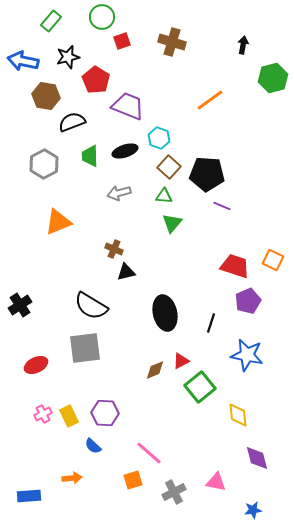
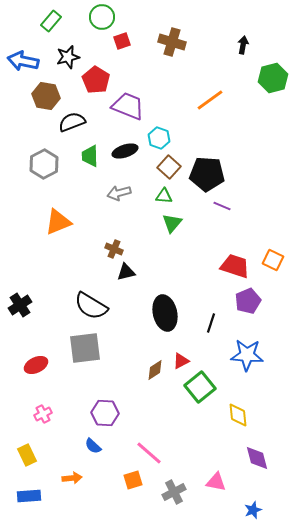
blue star at (247, 355): rotated 8 degrees counterclockwise
brown diamond at (155, 370): rotated 10 degrees counterclockwise
yellow rectangle at (69, 416): moved 42 px left, 39 px down
blue star at (253, 510): rotated 12 degrees counterclockwise
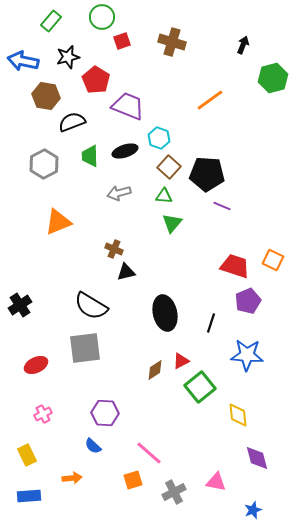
black arrow at (243, 45): rotated 12 degrees clockwise
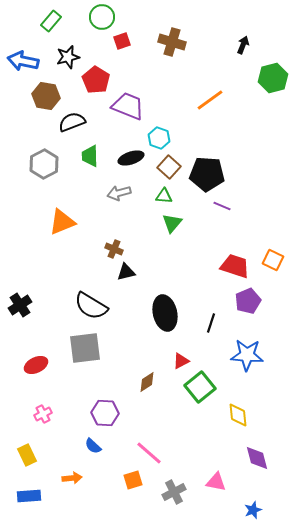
black ellipse at (125, 151): moved 6 px right, 7 px down
orange triangle at (58, 222): moved 4 px right
brown diamond at (155, 370): moved 8 px left, 12 px down
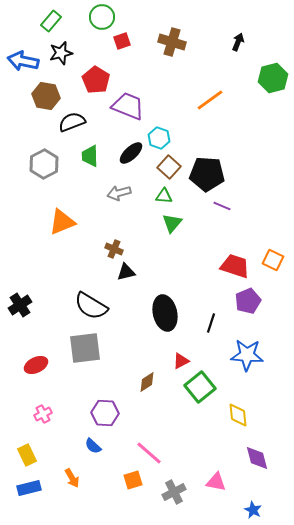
black arrow at (243, 45): moved 5 px left, 3 px up
black star at (68, 57): moved 7 px left, 4 px up
black ellipse at (131, 158): moved 5 px up; rotated 25 degrees counterclockwise
orange arrow at (72, 478): rotated 66 degrees clockwise
blue rectangle at (29, 496): moved 8 px up; rotated 10 degrees counterclockwise
blue star at (253, 510): rotated 24 degrees counterclockwise
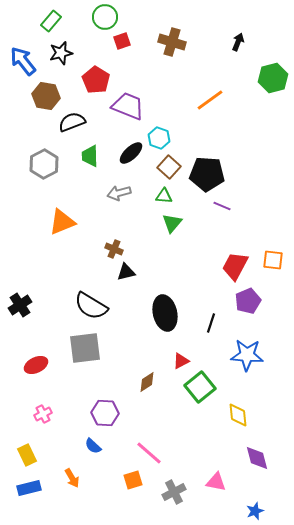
green circle at (102, 17): moved 3 px right
blue arrow at (23, 61): rotated 40 degrees clockwise
orange square at (273, 260): rotated 20 degrees counterclockwise
red trapezoid at (235, 266): rotated 80 degrees counterclockwise
blue star at (253, 510): moved 2 px right, 1 px down; rotated 24 degrees clockwise
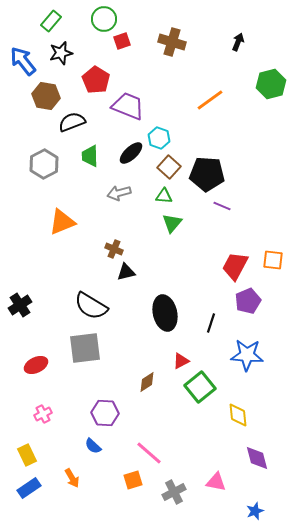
green circle at (105, 17): moved 1 px left, 2 px down
green hexagon at (273, 78): moved 2 px left, 6 px down
blue rectangle at (29, 488): rotated 20 degrees counterclockwise
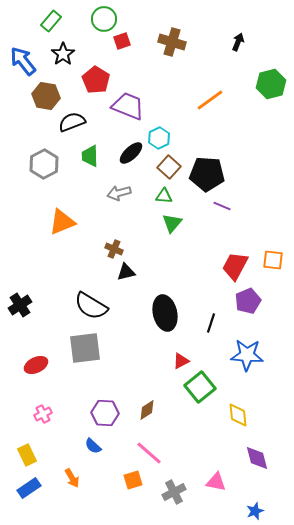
black star at (61, 53): moved 2 px right, 1 px down; rotated 20 degrees counterclockwise
cyan hexagon at (159, 138): rotated 15 degrees clockwise
brown diamond at (147, 382): moved 28 px down
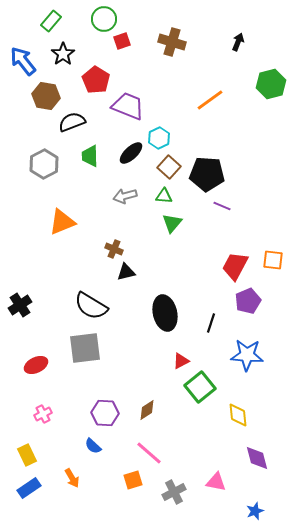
gray arrow at (119, 193): moved 6 px right, 3 px down
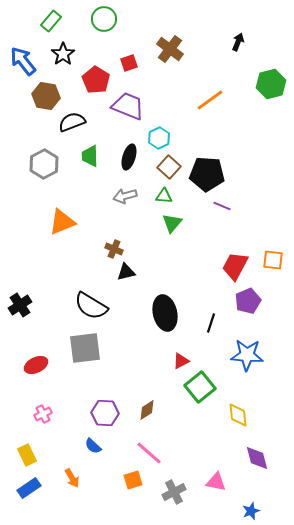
red square at (122, 41): moved 7 px right, 22 px down
brown cross at (172, 42): moved 2 px left, 7 px down; rotated 20 degrees clockwise
black ellipse at (131, 153): moved 2 px left, 4 px down; rotated 30 degrees counterclockwise
blue star at (255, 511): moved 4 px left
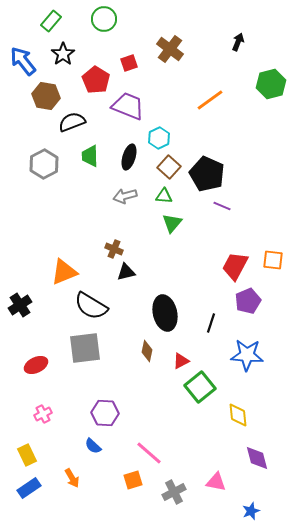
black pentagon at (207, 174): rotated 20 degrees clockwise
orange triangle at (62, 222): moved 2 px right, 50 px down
brown diamond at (147, 410): moved 59 px up; rotated 45 degrees counterclockwise
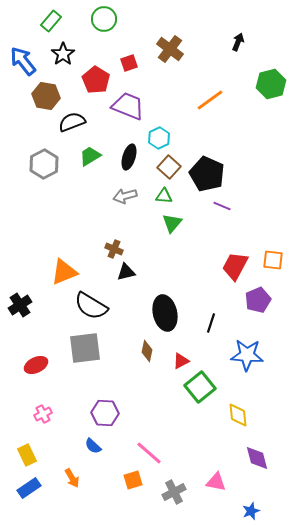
green trapezoid at (90, 156): rotated 60 degrees clockwise
purple pentagon at (248, 301): moved 10 px right, 1 px up
